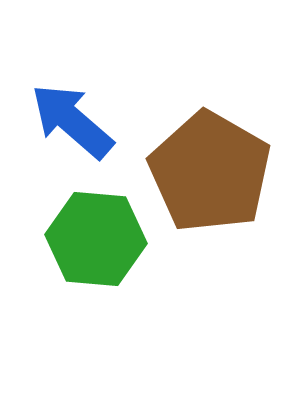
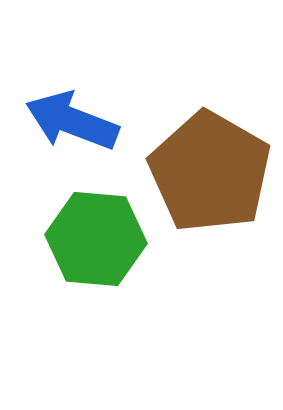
blue arrow: rotated 20 degrees counterclockwise
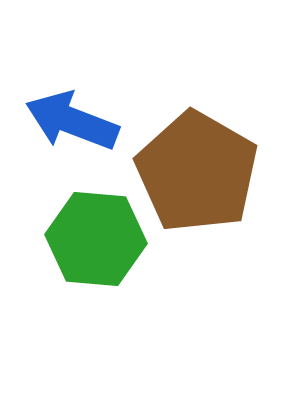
brown pentagon: moved 13 px left
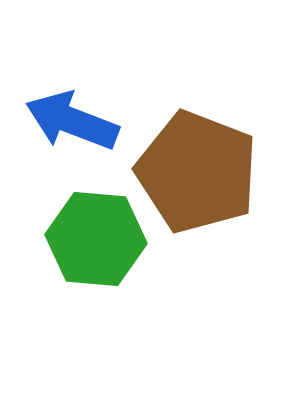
brown pentagon: rotated 9 degrees counterclockwise
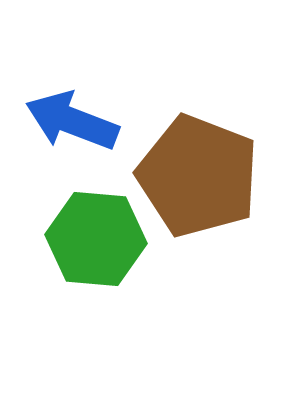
brown pentagon: moved 1 px right, 4 px down
